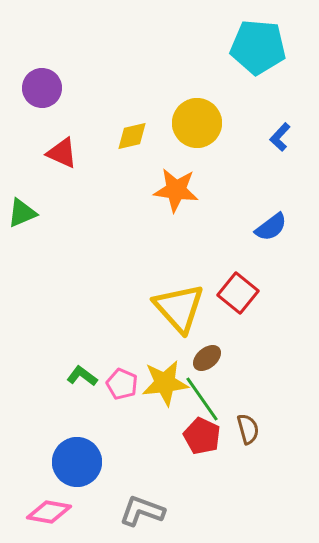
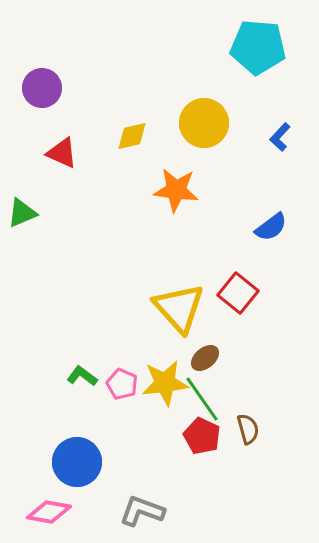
yellow circle: moved 7 px right
brown ellipse: moved 2 px left
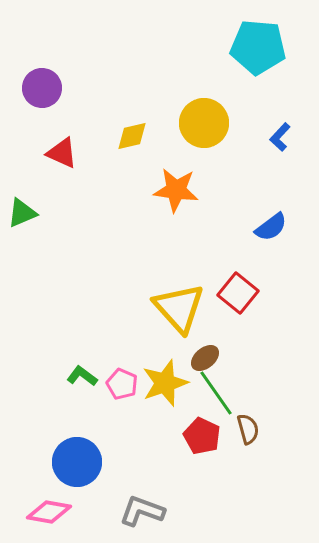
yellow star: rotated 12 degrees counterclockwise
green line: moved 14 px right, 6 px up
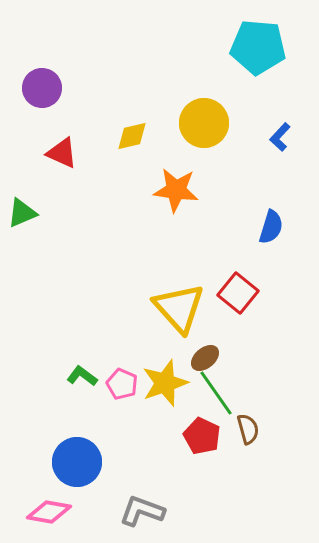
blue semicircle: rotated 36 degrees counterclockwise
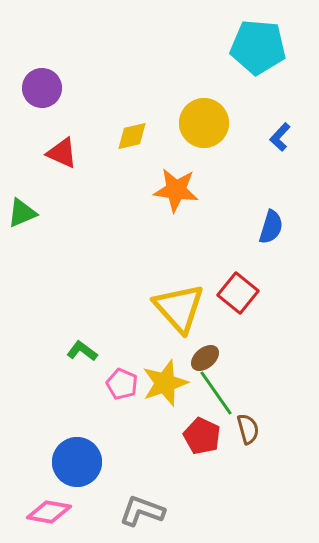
green L-shape: moved 25 px up
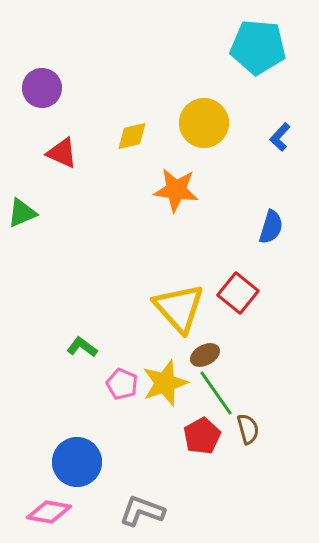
green L-shape: moved 4 px up
brown ellipse: moved 3 px up; rotated 12 degrees clockwise
red pentagon: rotated 18 degrees clockwise
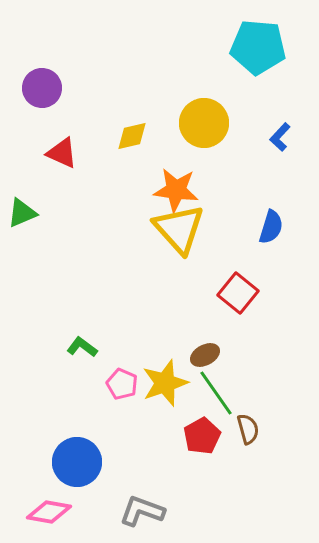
yellow triangle: moved 79 px up
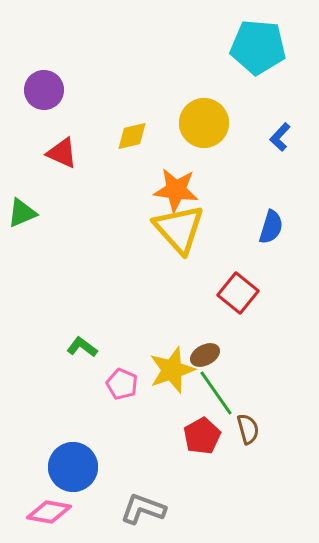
purple circle: moved 2 px right, 2 px down
yellow star: moved 7 px right, 13 px up
blue circle: moved 4 px left, 5 px down
gray L-shape: moved 1 px right, 2 px up
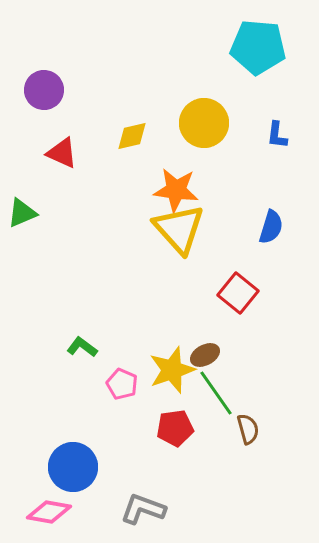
blue L-shape: moved 3 px left, 2 px up; rotated 36 degrees counterclockwise
red pentagon: moved 27 px left, 8 px up; rotated 21 degrees clockwise
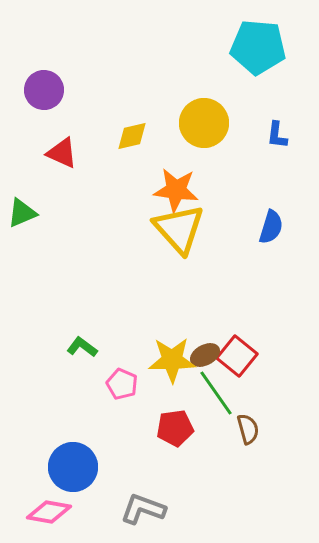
red square: moved 1 px left, 63 px down
yellow star: moved 10 px up; rotated 18 degrees clockwise
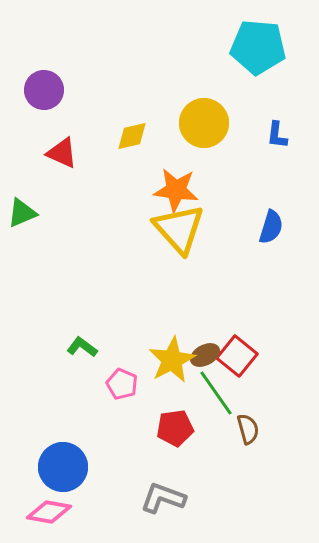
yellow star: rotated 27 degrees counterclockwise
blue circle: moved 10 px left
gray L-shape: moved 20 px right, 11 px up
